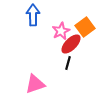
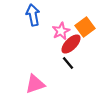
blue arrow: rotated 10 degrees counterclockwise
black line: rotated 56 degrees counterclockwise
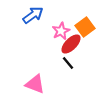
blue arrow: rotated 65 degrees clockwise
pink triangle: rotated 40 degrees clockwise
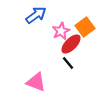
blue arrow: moved 3 px right
pink triangle: moved 1 px right, 2 px up
